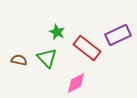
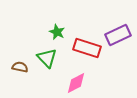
red rectangle: rotated 20 degrees counterclockwise
brown semicircle: moved 1 px right, 7 px down
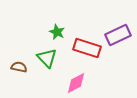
brown semicircle: moved 1 px left
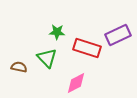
green star: rotated 21 degrees counterclockwise
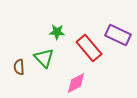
purple rectangle: rotated 50 degrees clockwise
red rectangle: moved 2 px right; rotated 32 degrees clockwise
green triangle: moved 3 px left
brown semicircle: rotated 105 degrees counterclockwise
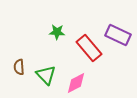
green triangle: moved 2 px right, 17 px down
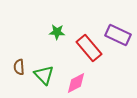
green triangle: moved 2 px left
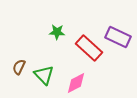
purple rectangle: moved 2 px down
red rectangle: rotated 8 degrees counterclockwise
brown semicircle: rotated 28 degrees clockwise
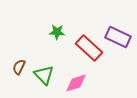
pink diamond: rotated 10 degrees clockwise
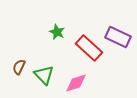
green star: rotated 21 degrees clockwise
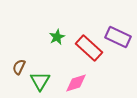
green star: moved 5 px down; rotated 21 degrees clockwise
green triangle: moved 4 px left, 6 px down; rotated 15 degrees clockwise
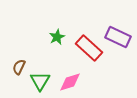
pink diamond: moved 6 px left, 1 px up
